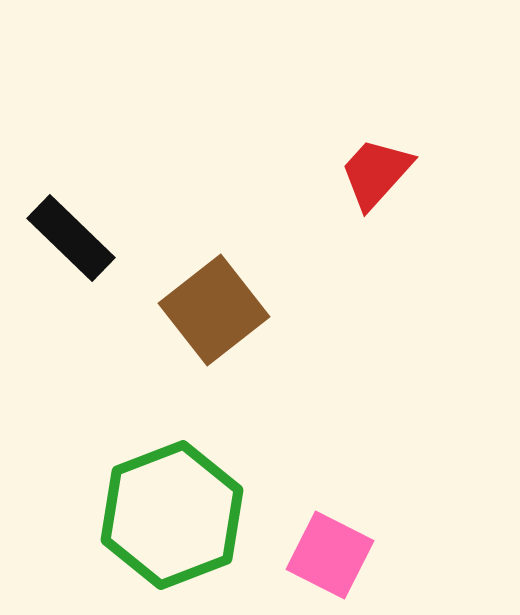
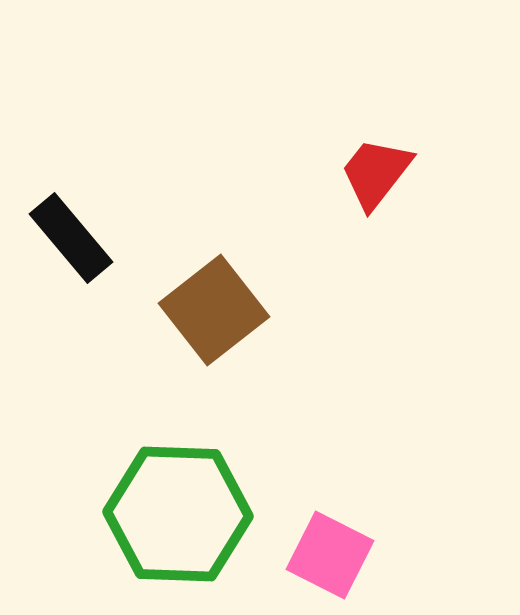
red trapezoid: rotated 4 degrees counterclockwise
black rectangle: rotated 6 degrees clockwise
green hexagon: moved 6 px right, 1 px up; rotated 23 degrees clockwise
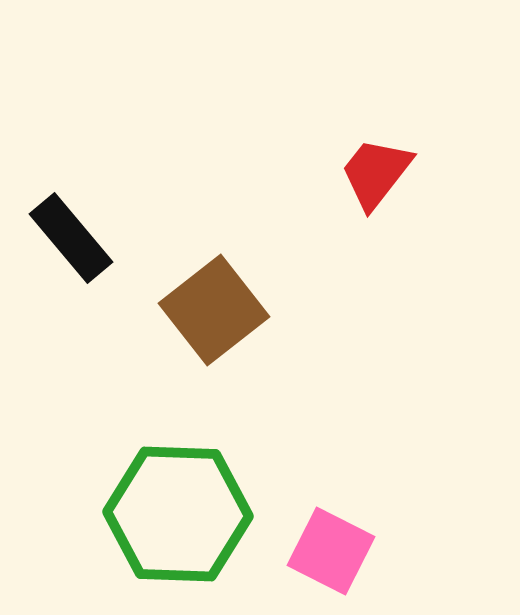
pink square: moved 1 px right, 4 px up
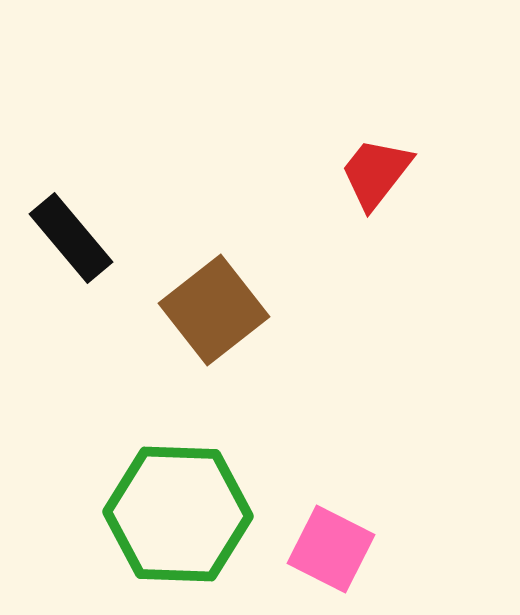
pink square: moved 2 px up
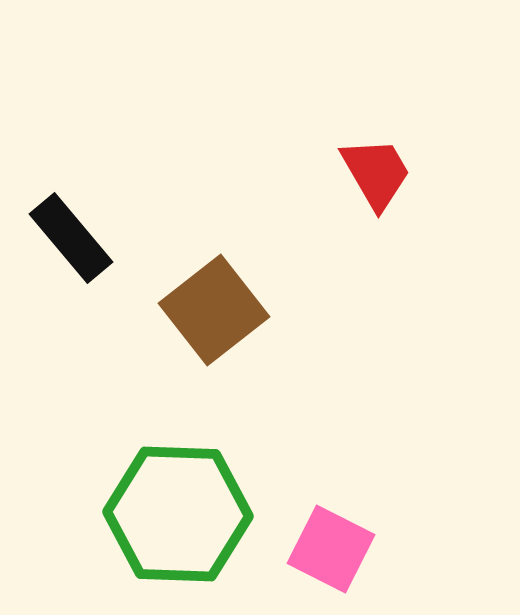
red trapezoid: rotated 112 degrees clockwise
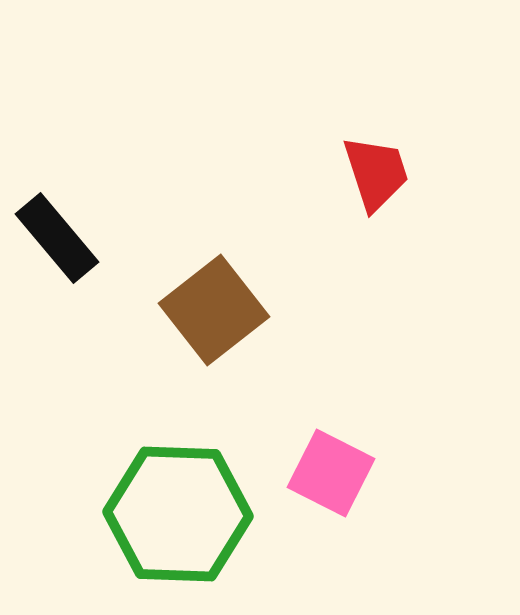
red trapezoid: rotated 12 degrees clockwise
black rectangle: moved 14 px left
pink square: moved 76 px up
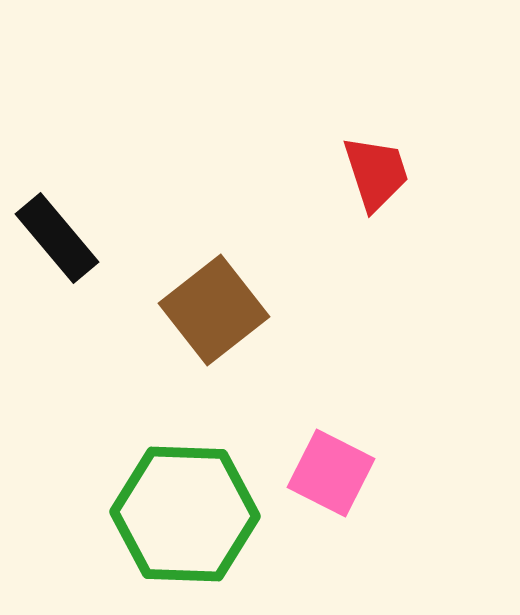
green hexagon: moved 7 px right
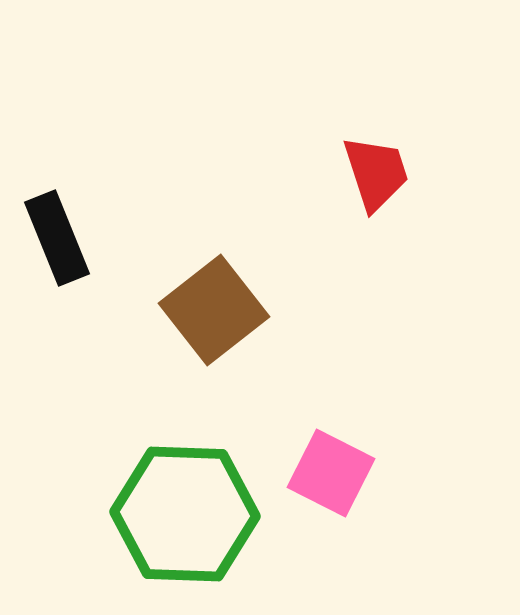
black rectangle: rotated 18 degrees clockwise
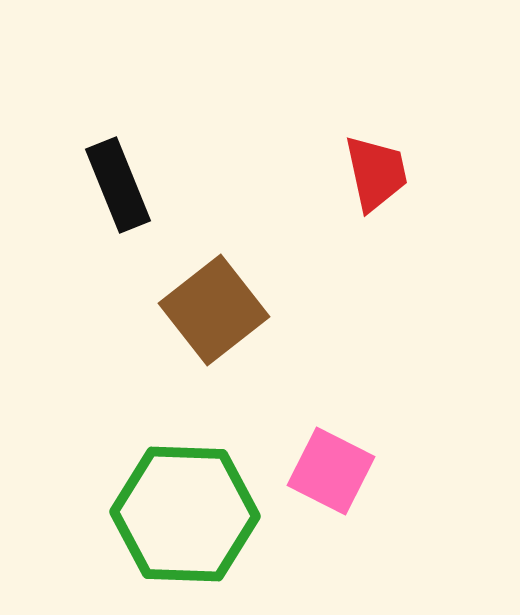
red trapezoid: rotated 6 degrees clockwise
black rectangle: moved 61 px right, 53 px up
pink square: moved 2 px up
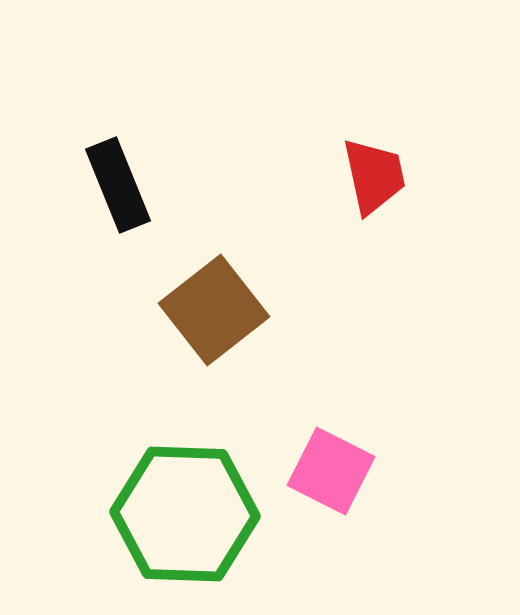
red trapezoid: moved 2 px left, 3 px down
